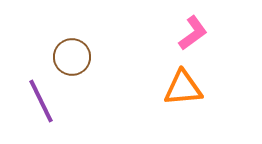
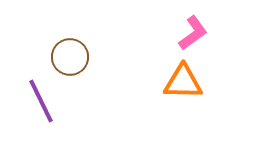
brown circle: moved 2 px left
orange triangle: moved 6 px up; rotated 6 degrees clockwise
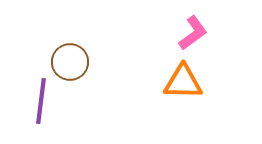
brown circle: moved 5 px down
purple line: rotated 33 degrees clockwise
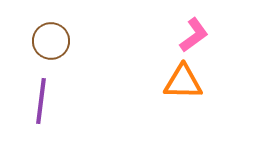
pink L-shape: moved 1 px right, 2 px down
brown circle: moved 19 px left, 21 px up
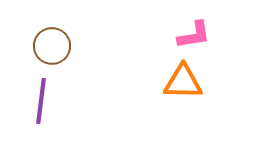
pink L-shape: rotated 27 degrees clockwise
brown circle: moved 1 px right, 5 px down
